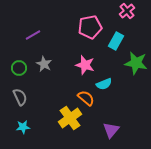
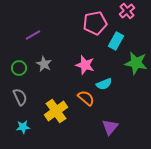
pink pentagon: moved 5 px right, 4 px up
yellow cross: moved 14 px left, 7 px up
purple triangle: moved 1 px left, 3 px up
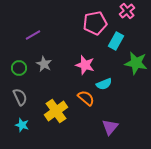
cyan star: moved 1 px left, 2 px up; rotated 24 degrees clockwise
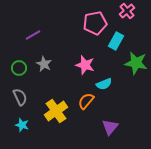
orange semicircle: moved 3 px down; rotated 90 degrees counterclockwise
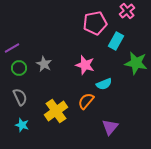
purple line: moved 21 px left, 13 px down
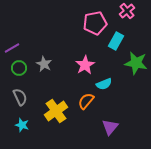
pink star: rotated 24 degrees clockwise
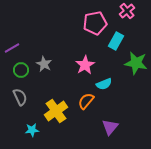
green circle: moved 2 px right, 2 px down
cyan star: moved 10 px right, 5 px down; rotated 24 degrees counterclockwise
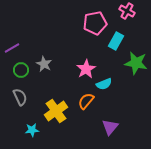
pink cross: rotated 21 degrees counterclockwise
pink star: moved 1 px right, 4 px down
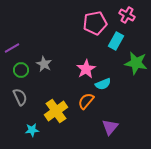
pink cross: moved 4 px down
cyan semicircle: moved 1 px left
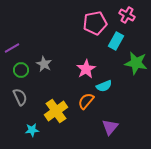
cyan semicircle: moved 1 px right, 2 px down
